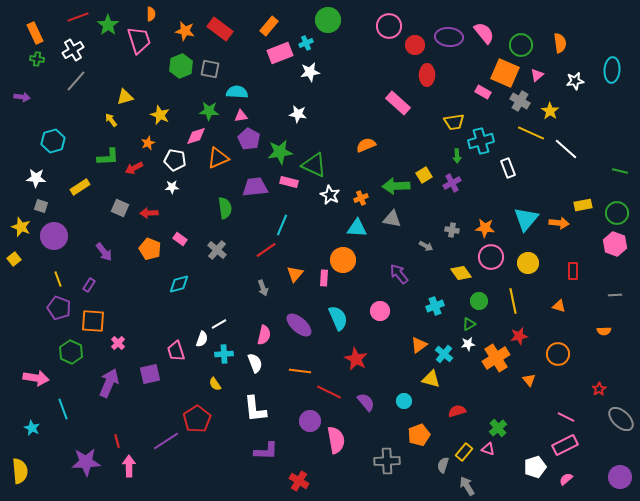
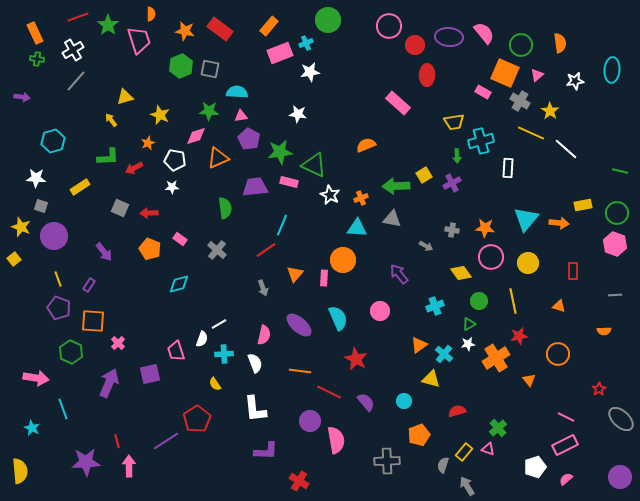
white rectangle at (508, 168): rotated 24 degrees clockwise
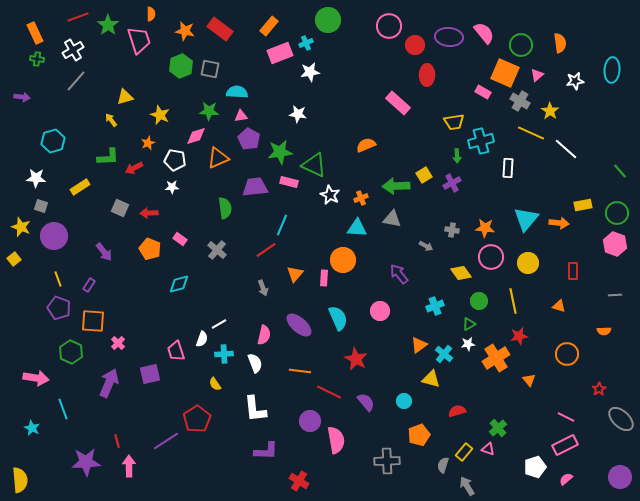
green line at (620, 171): rotated 35 degrees clockwise
orange circle at (558, 354): moved 9 px right
yellow semicircle at (20, 471): moved 9 px down
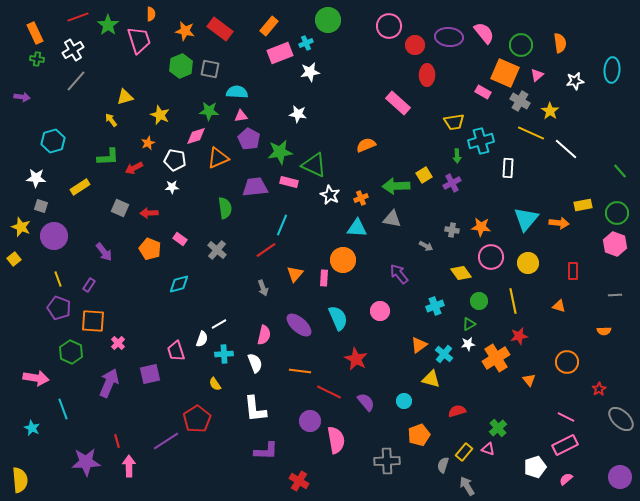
orange star at (485, 228): moved 4 px left, 1 px up
orange circle at (567, 354): moved 8 px down
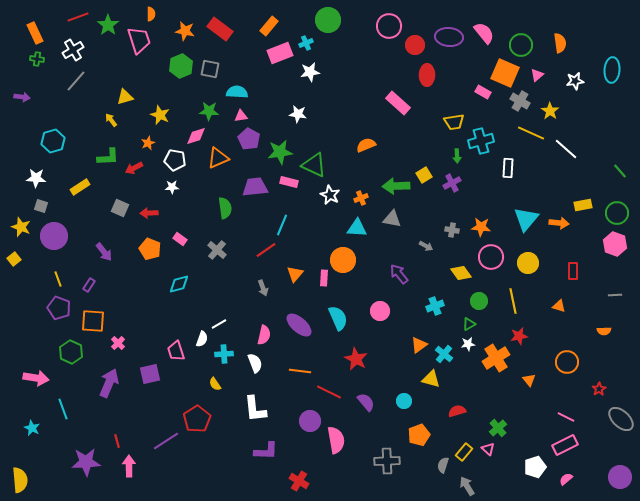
pink triangle at (488, 449): rotated 24 degrees clockwise
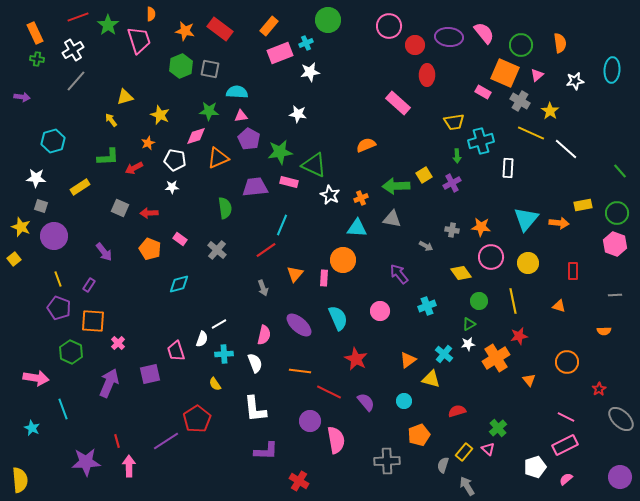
cyan cross at (435, 306): moved 8 px left
orange triangle at (419, 345): moved 11 px left, 15 px down
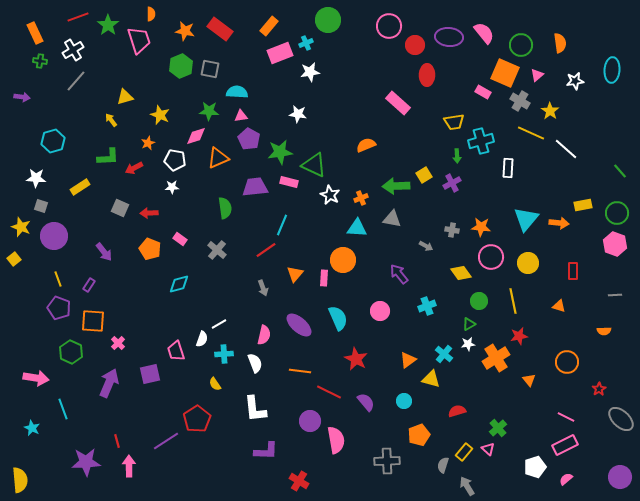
green cross at (37, 59): moved 3 px right, 2 px down
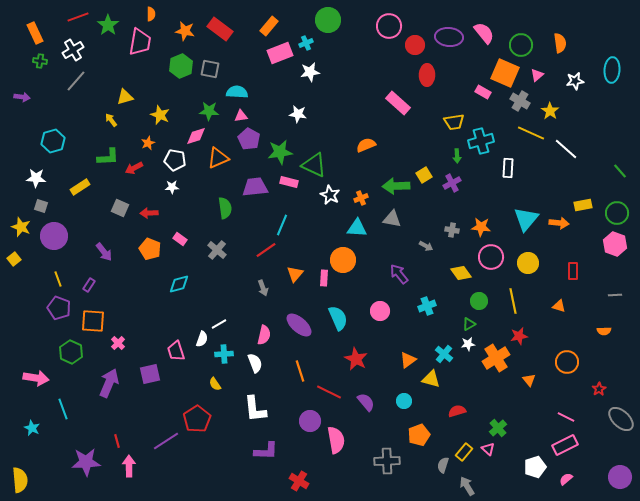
pink trapezoid at (139, 40): moved 1 px right, 2 px down; rotated 28 degrees clockwise
orange line at (300, 371): rotated 65 degrees clockwise
